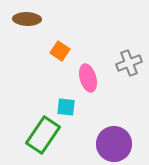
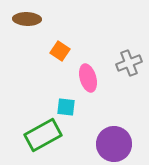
green rectangle: rotated 27 degrees clockwise
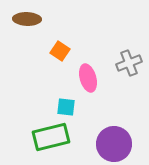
green rectangle: moved 8 px right, 2 px down; rotated 15 degrees clockwise
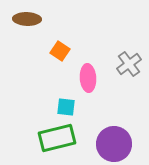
gray cross: moved 1 px down; rotated 15 degrees counterclockwise
pink ellipse: rotated 12 degrees clockwise
green rectangle: moved 6 px right, 1 px down
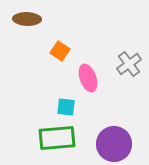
pink ellipse: rotated 16 degrees counterclockwise
green rectangle: rotated 9 degrees clockwise
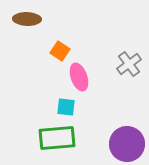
pink ellipse: moved 9 px left, 1 px up
purple circle: moved 13 px right
